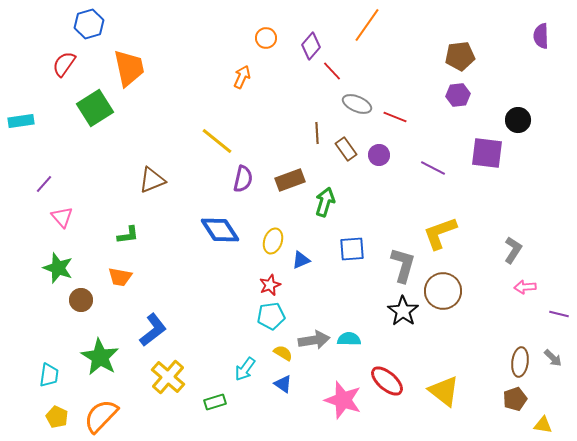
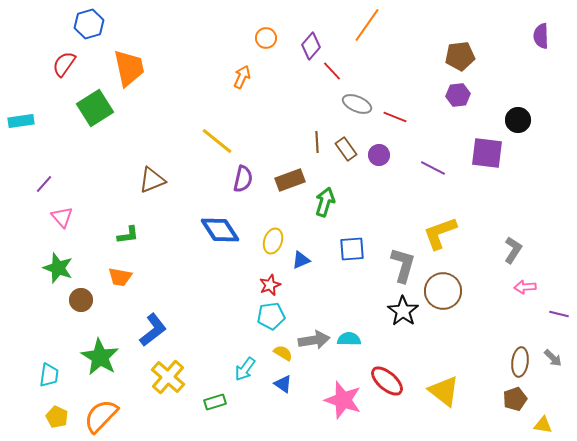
brown line at (317, 133): moved 9 px down
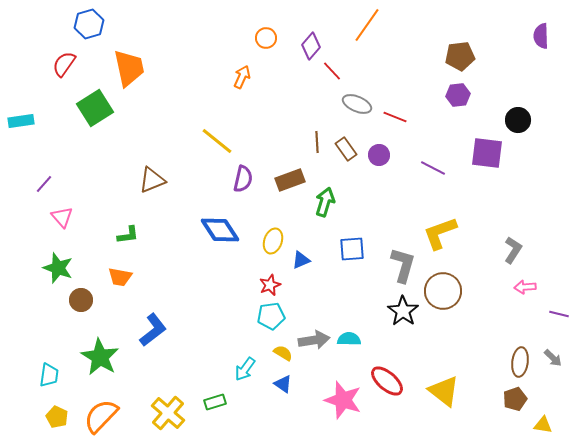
yellow cross at (168, 377): moved 36 px down
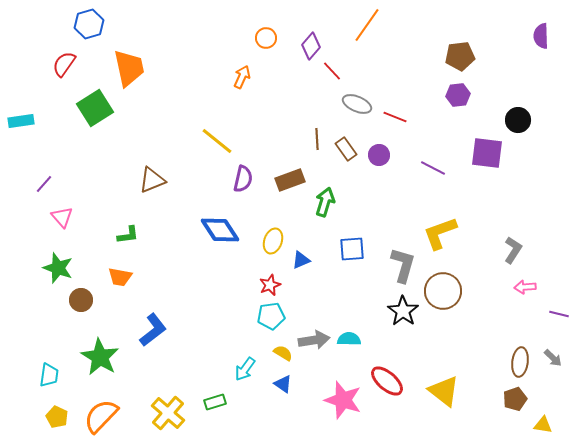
brown line at (317, 142): moved 3 px up
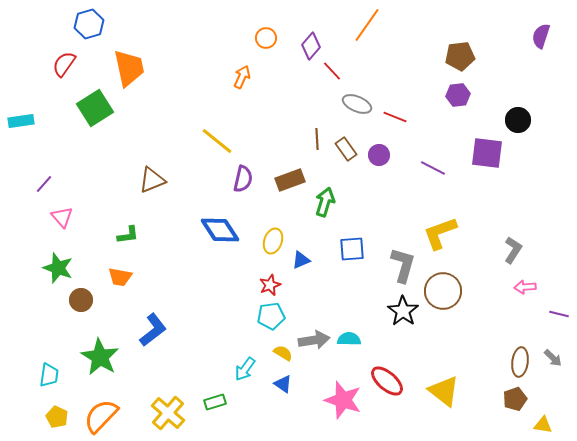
purple semicircle at (541, 36): rotated 20 degrees clockwise
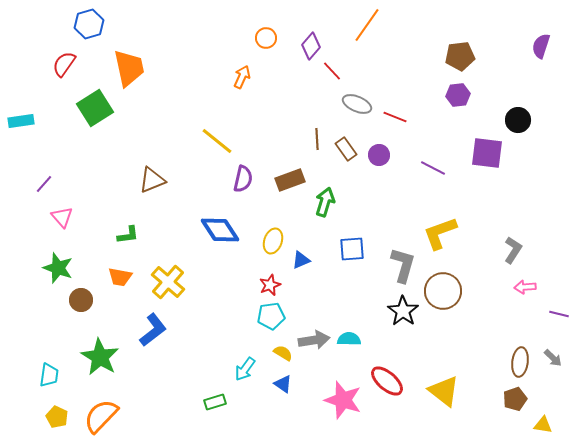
purple semicircle at (541, 36): moved 10 px down
yellow cross at (168, 413): moved 131 px up
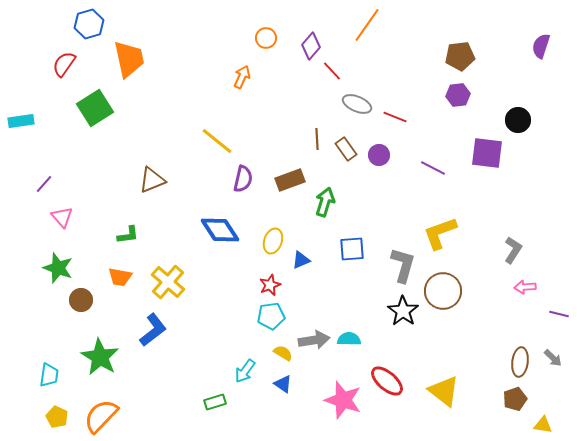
orange trapezoid at (129, 68): moved 9 px up
cyan arrow at (245, 369): moved 2 px down
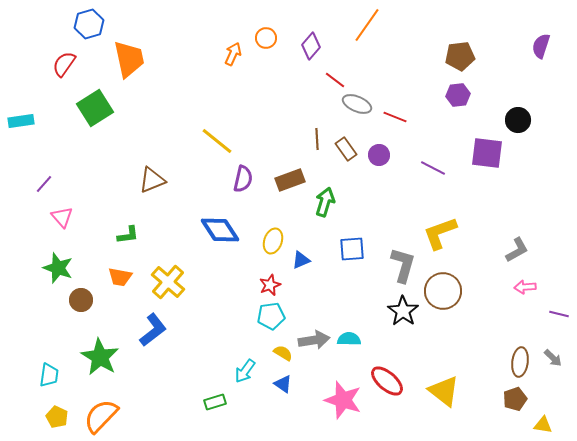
red line at (332, 71): moved 3 px right, 9 px down; rotated 10 degrees counterclockwise
orange arrow at (242, 77): moved 9 px left, 23 px up
gray L-shape at (513, 250): moved 4 px right; rotated 28 degrees clockwise
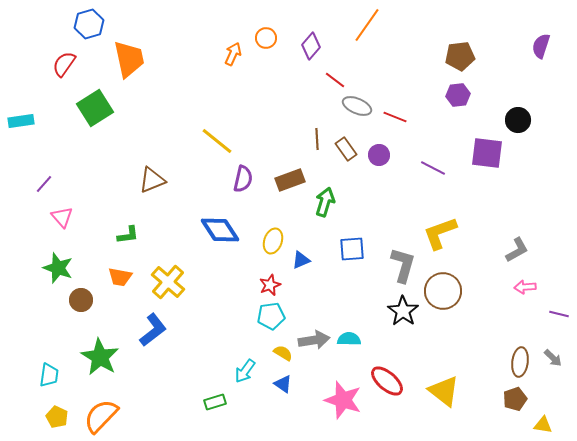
gray ellipse at (357, 104): moved 2 px down
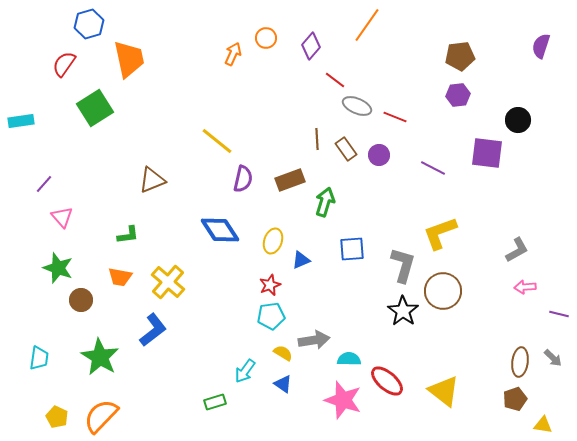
cyan semicircle at (349, 339): moved 20 px down
cyan trapezoid at (49, 375): moved 10 px left, 17 px up
